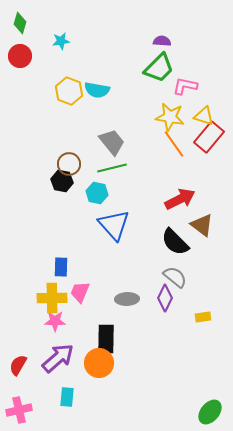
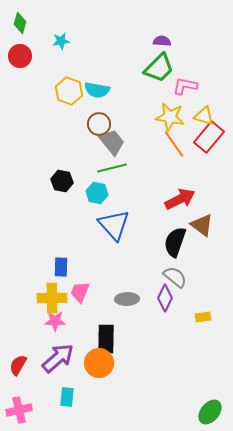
brown circle: moved 30 px right, 40 px up
black semicircle: rotated 64 degrees clockwise
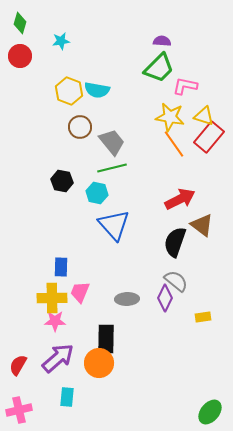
brown circle: moved 19 px left, 3 px down
gray semicircle: moved 1 px right, 4 px down
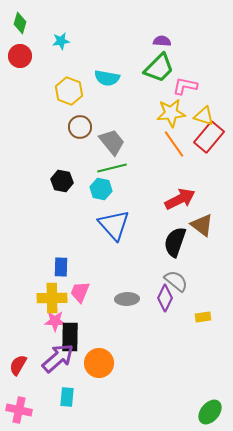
cyan semicircle: moved 10 px right, 12 px up
yellow star: moved 1 px right, 4 px up; rotated 16 degrees counterclockwise
cyan hexagon: moved 4 px right, 4 px up
black rectangle: moved 36 px left, 2 px up
pink cross: rotated 25 degrees clockwise
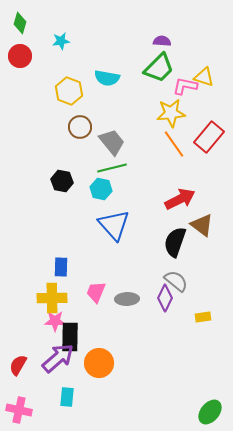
yellow triangle: moved 39 px up
pink trapezoid: moved 16 px right
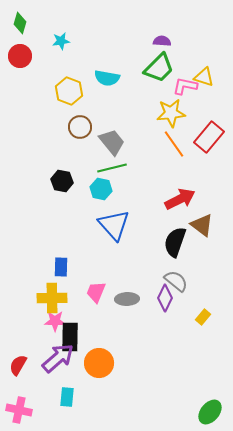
yellow rectangle: rotated 42 degrees counterclockwise
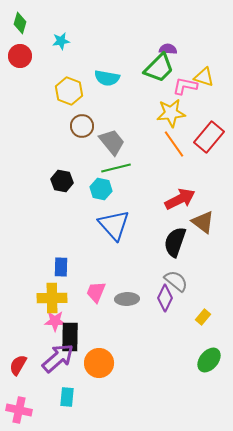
purple semicircle: moved 6 px right, 8 px down
brown circle: moved 2 px right, 1 px up
green line: moved 4 px right
brown triangle: moved 1 px right, 3 px up
green ellipse: moved 1 px left, 52 px up
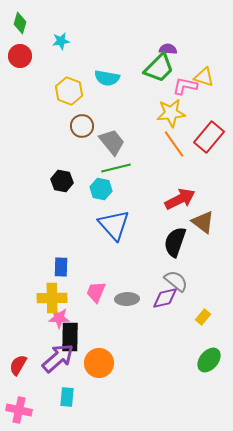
purple diamond: rotated 52 degrees clockwise
pink star: moved 4 px right, 3 px up
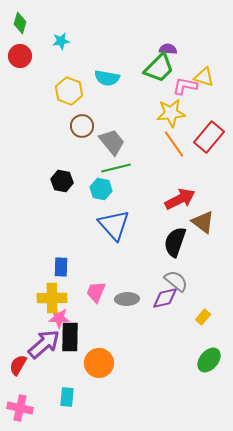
purple arrow: moved 14 px left, 14 px up
pink cross: moved 1 px right, 2 px up
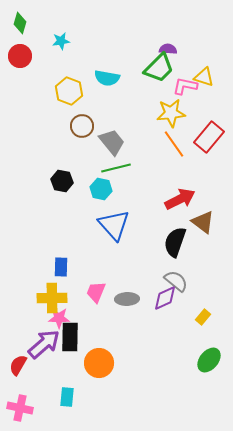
purple diamond: rotated 12 degrees counterclockwise
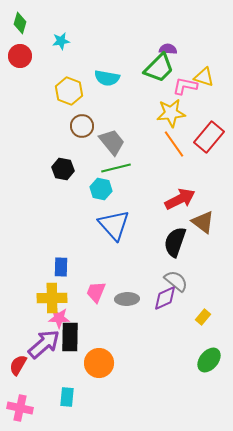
black hexagon: moved 1 px right, 12 px up
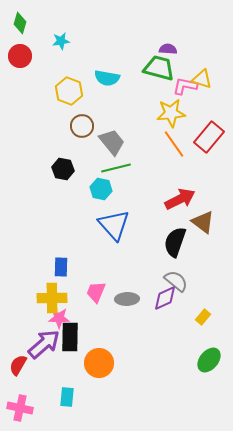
green trapezoid: rotated 120 degrees counterclockwise
yellow triangle: moved 2 px left, 2 px down
